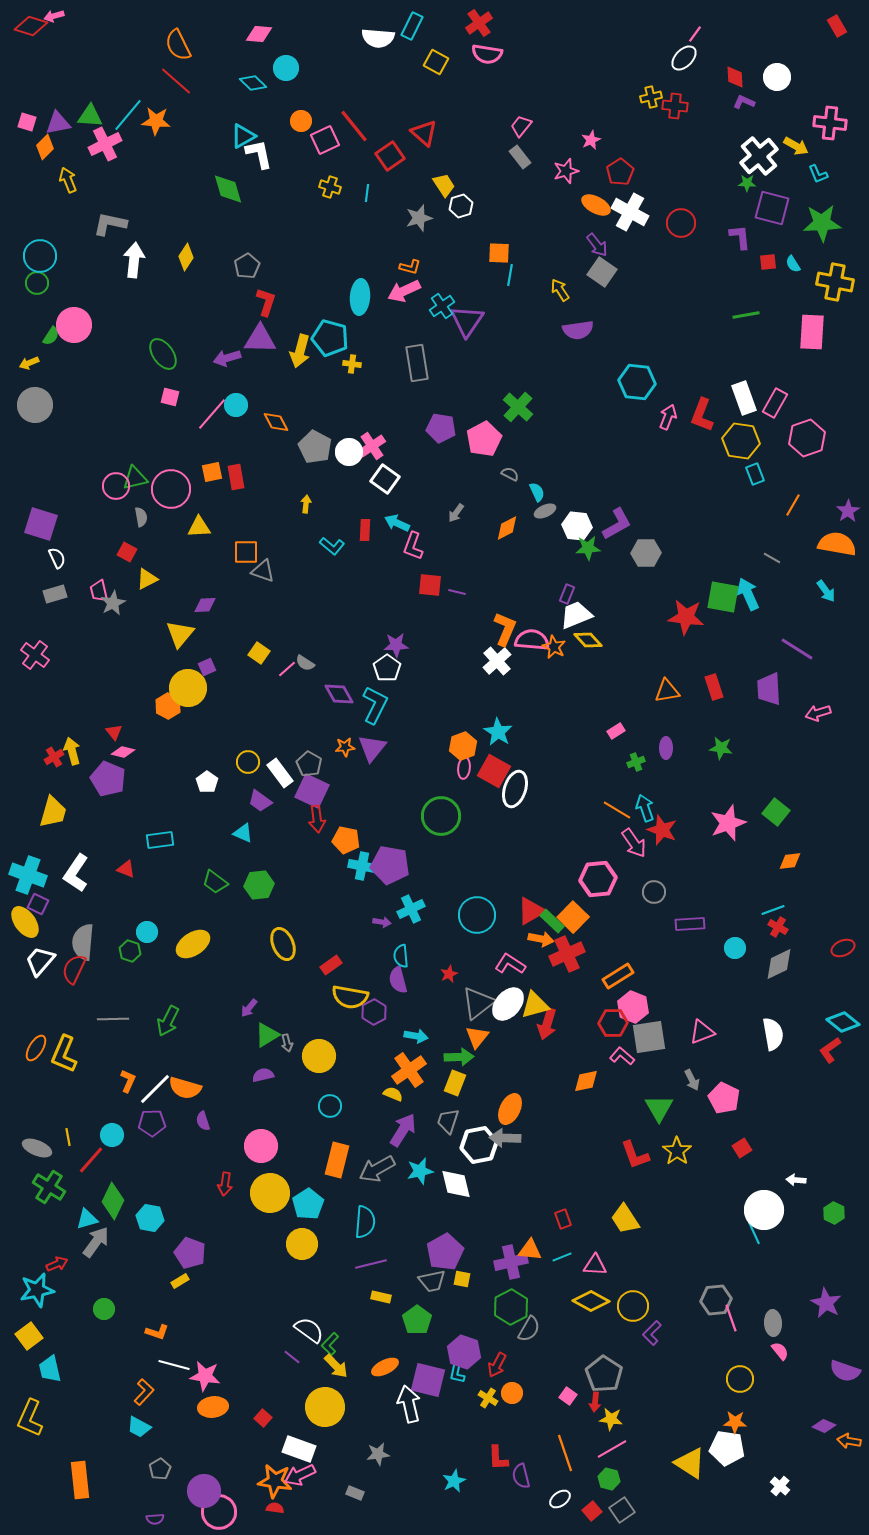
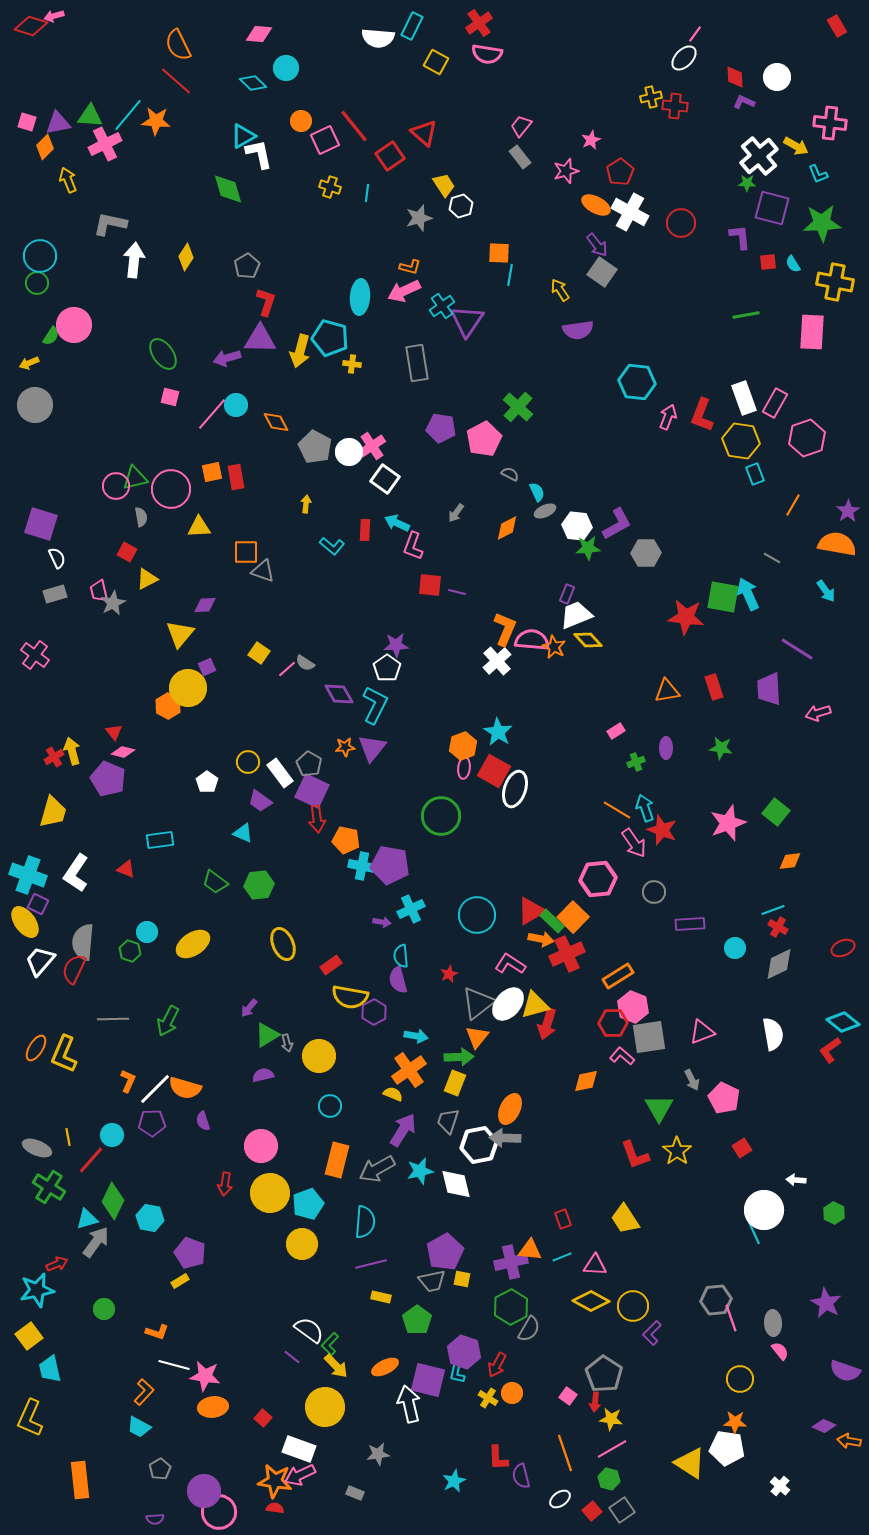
cyan pentagon at (308, 1204): rotated 12 degrees clockwise
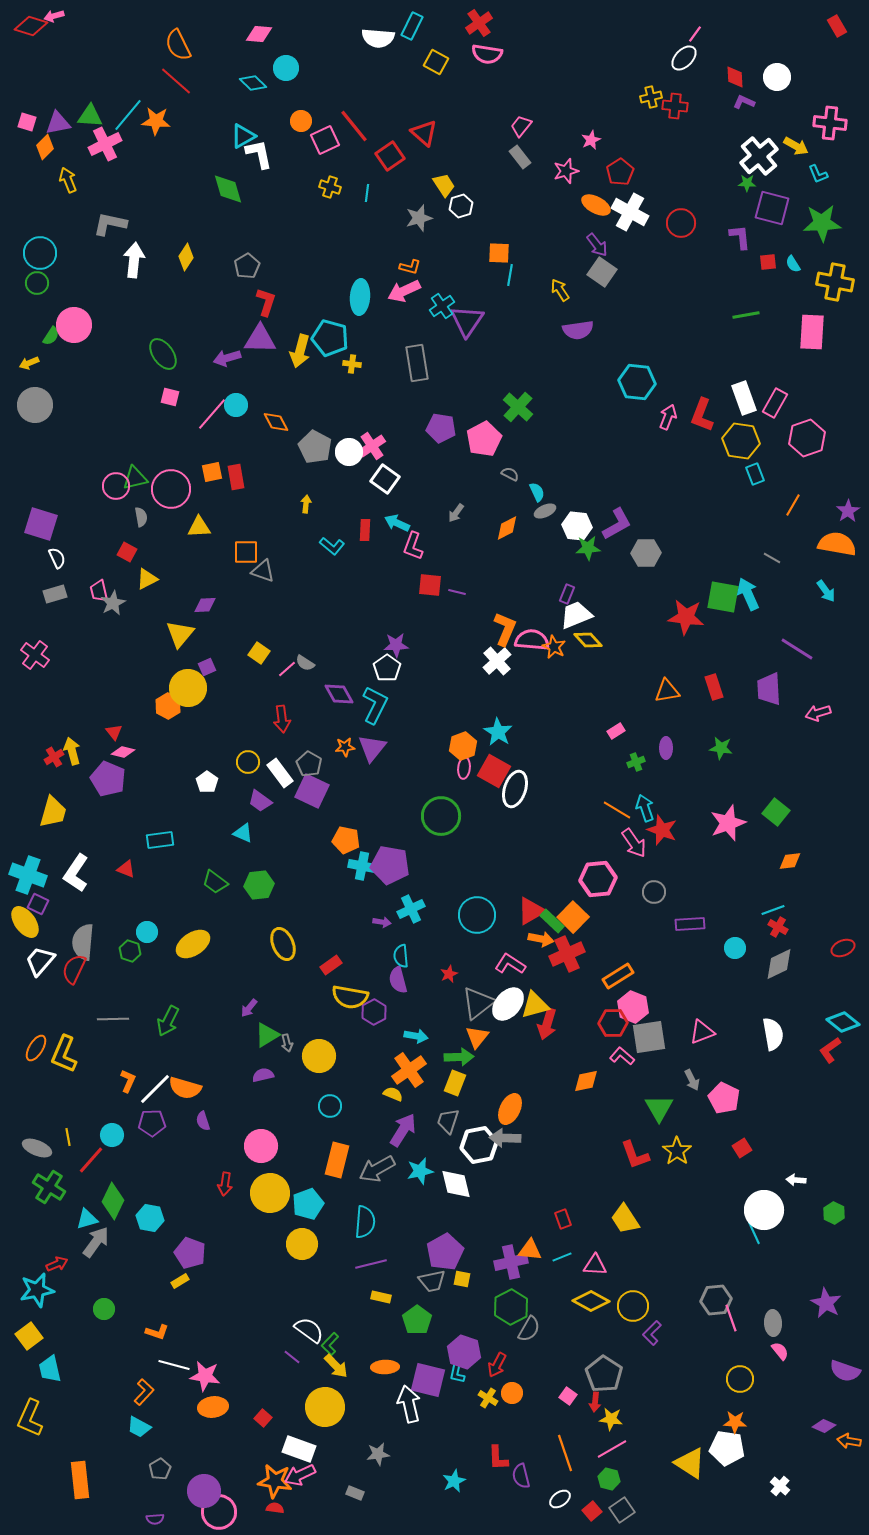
cyan circle at (40, 256): moved 3 px up
red arrow at (317, 819): moved 35 px left, 100 px up
orange ellipse at (385, 1367): rotated 24 degrees clockwise
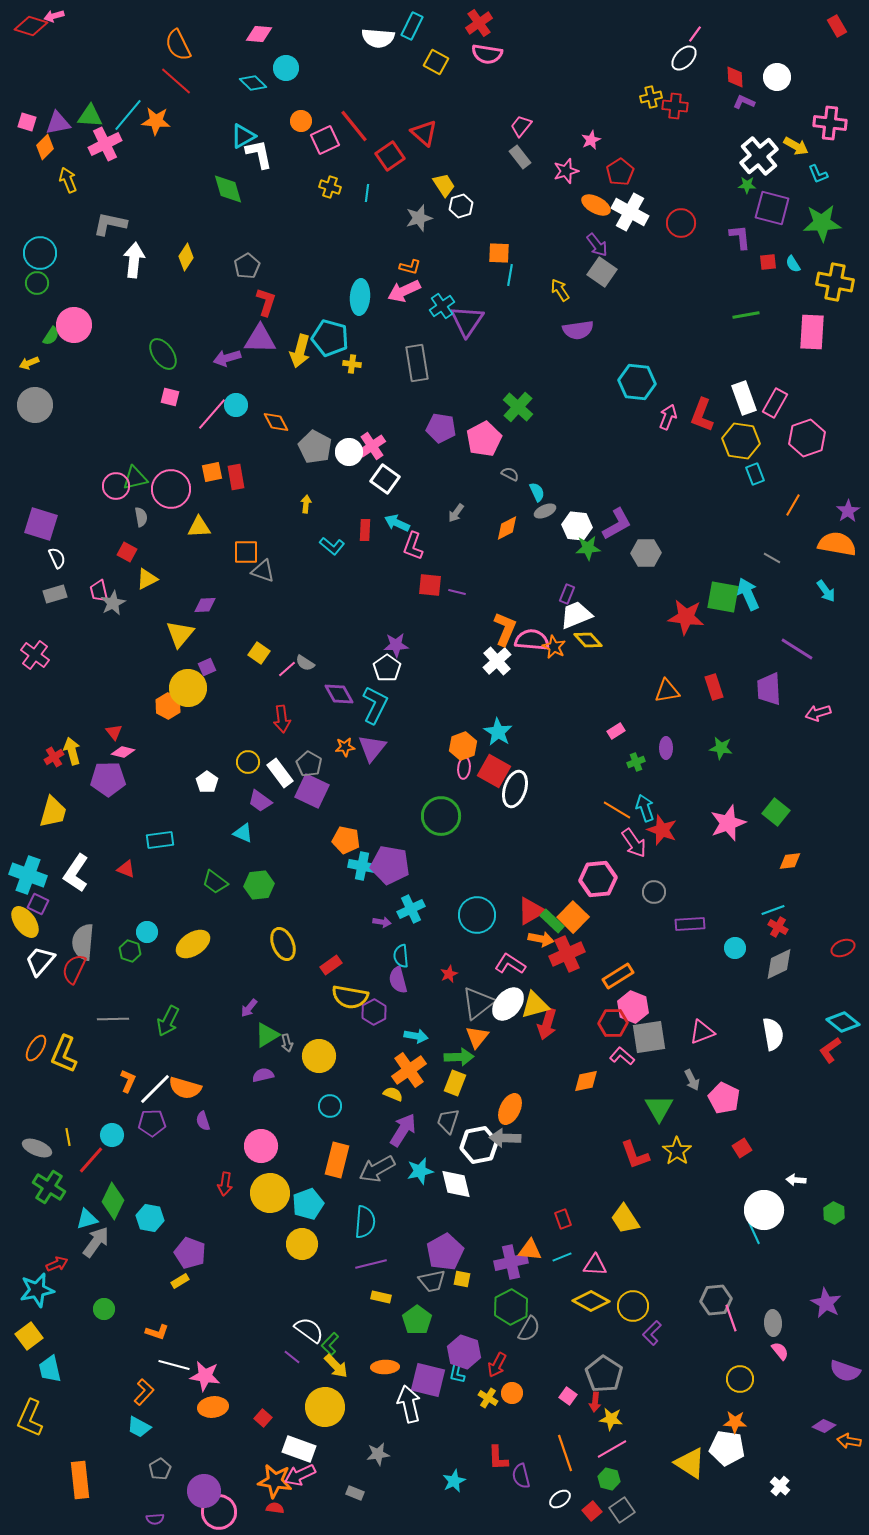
green star at (747, 183): moved 2 px down
purple pentagon at (108, 779): rotated 24 degrees counterclockwise
